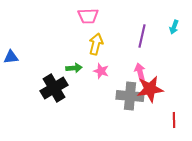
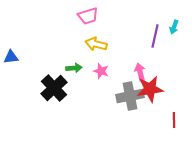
pink trapezoid: rotated 15 degrees counterclockwise
purple line: moved 13 px right
yellow arrow: rotated 90 degrees counterclockwise
black cross: rotated 12 degrees counterclockwise
gray cross: rotated 16 degrees counterclockwise
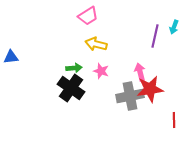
pink trapezoid: rotated 15 degrees counterclockwise
black cross: moved 17 px right; rotated 12 degrees counterclockwise
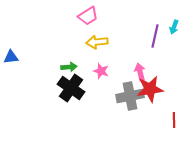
yellow arrow: moved 1 px right, 2 px up; rotated 20 degrees counterclockwise
green arrow: moved 5 px left, 1 px up
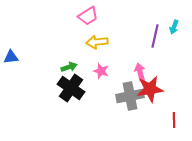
green arrow: rotated 14 degrees counterclockwise
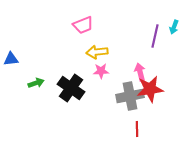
pink trapezoid: moved 5 px left, 9 px down; rotated 10 degrees clockwise
yellow arrow: moved 10 px down
blue triangle: moved 2 px down
green arrow: moved 33 px left, 16 px down
pink star: rotated 21 degrees counterclockwise
red line: moved 37 px left, 9 px down
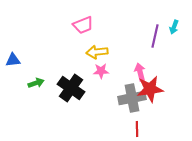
blue triangle: moved 2 px right, 1 px down
gray cross: moved 2 px right, 2 px down
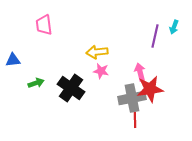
pink trapezoid: moved 39 px left; rotated 105 degrees clockwise
pink star: rotated 14 degrees clockwise
red line: moved 2 px left, 9 px up
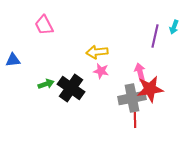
pink trapezoid: rotated 20 degrees counterclockwise
green arrow: moved 10 px right, 1 px down
